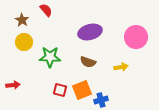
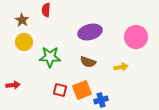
red semicircle: rotated 136 degrees counterclockwise
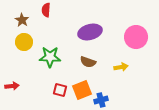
red arrow: moved 1 px left, 1 px down
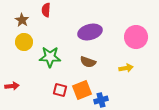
yellow arrow: moved 5 px right, 1 px down
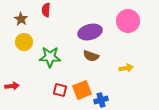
brown star: moved 1 px left, 1 px up
pink circle: moved 8 px left, 16 px up
brown semicircle: moved 3 px right, 6 px up
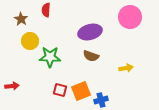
pink circle: moved 2 px right, 4 px up
yellow circle: moved 6 px right, 1 px up
orange square: moved 1 px left, 1 px down
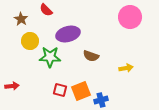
red semicircle: rotated 48 degrees counterclockwise
purple ellipse: moved 22 px left, 2 px down
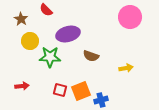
red arrow: moved 10 px right
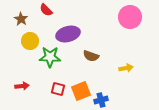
red square: moved 2 px left, 1 px up
